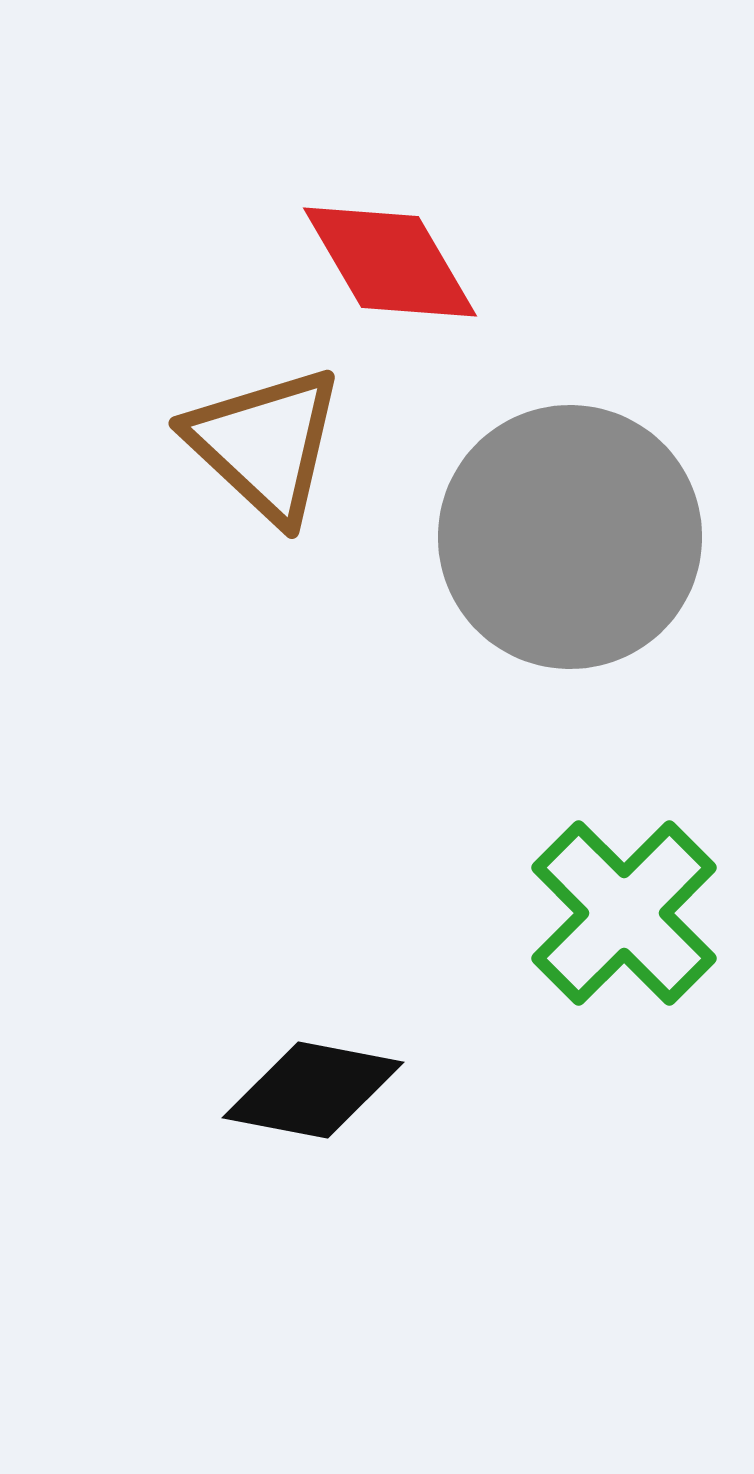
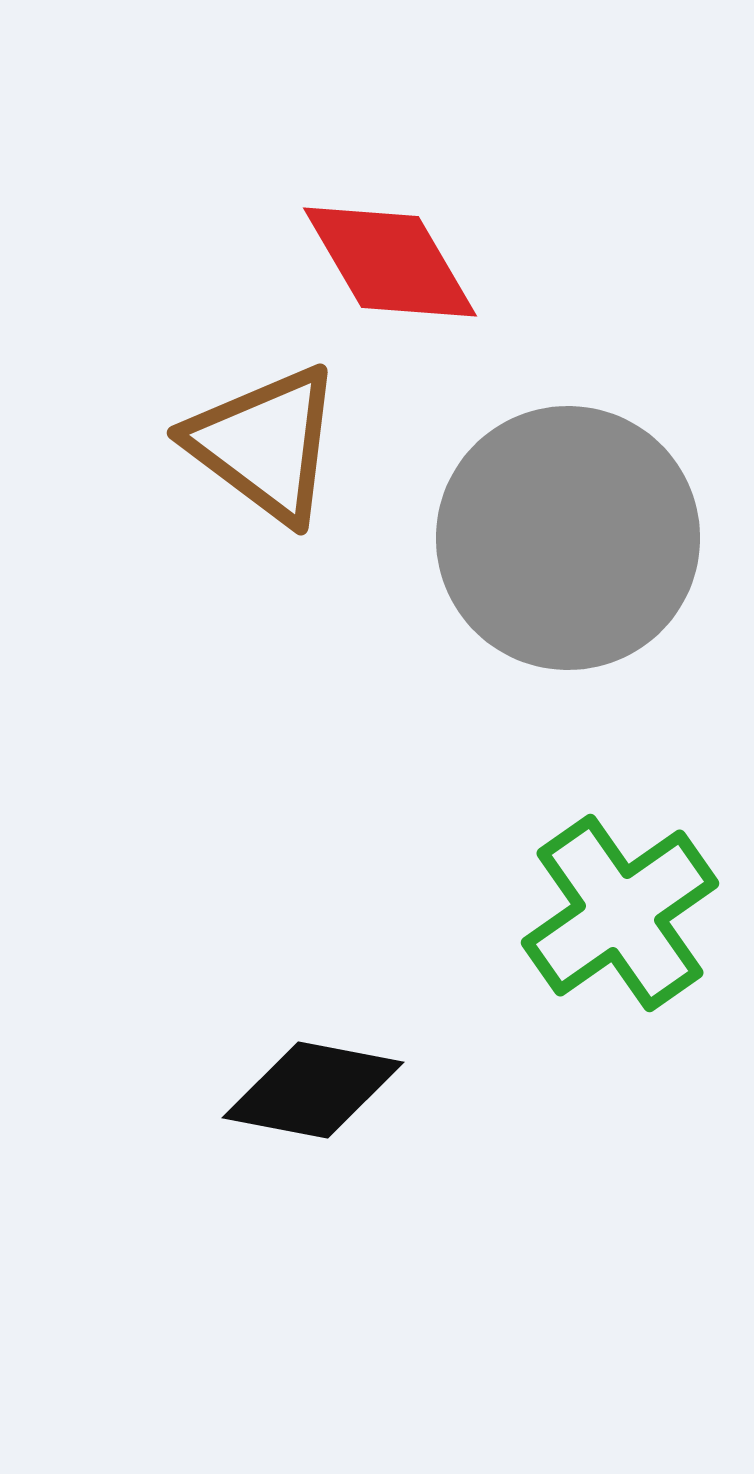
brown triangle: rotated 6 degrees counterclockwise
gray circle: moved 2 px left, 1 px down
green cross: moved 4 px left; rotated 10 degrees clockwise
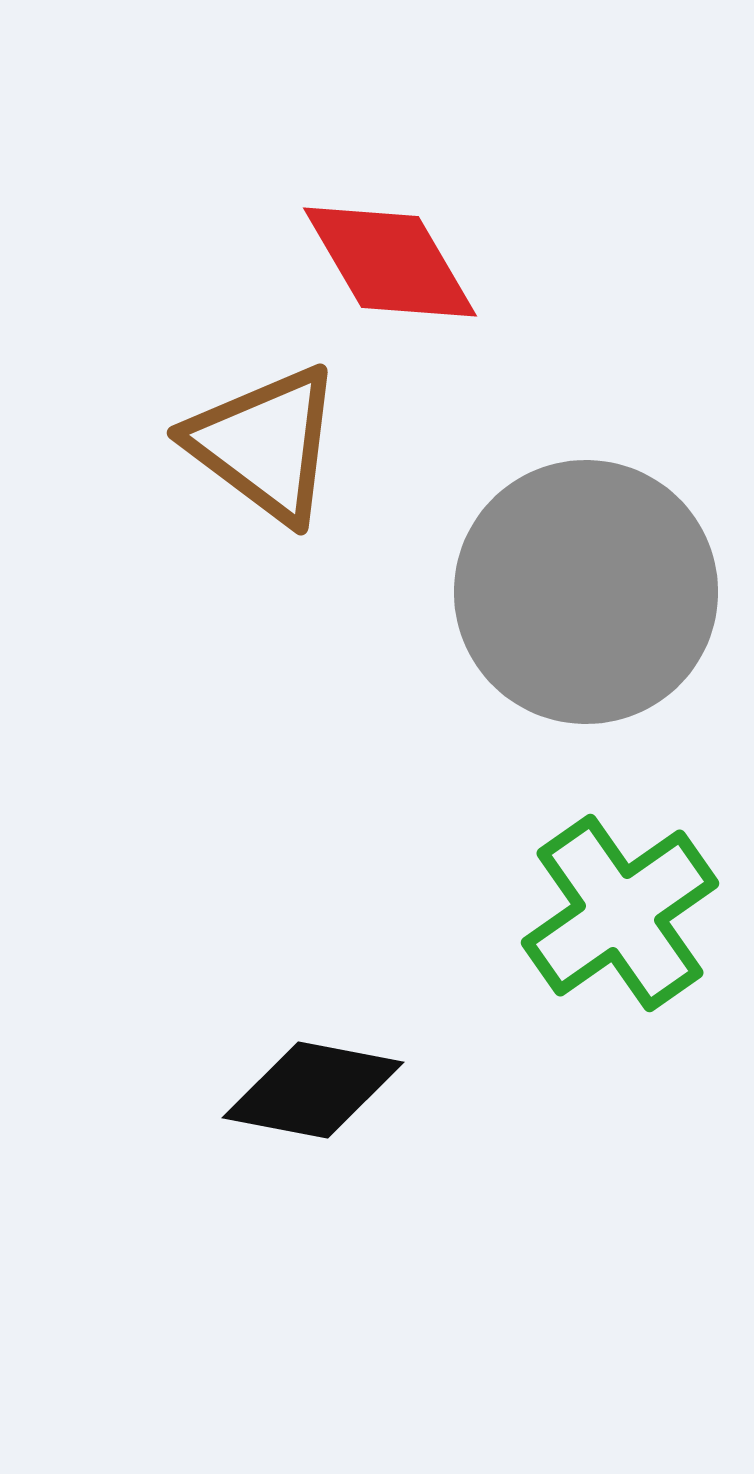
gray circle: moved 18 px right, 54 px down
